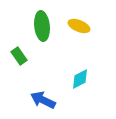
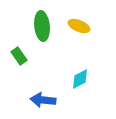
blue arrow: rotated 20 degrees counterclockwise
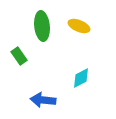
cyan diamond: moved 1 px right, 1 px up
